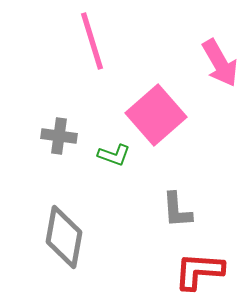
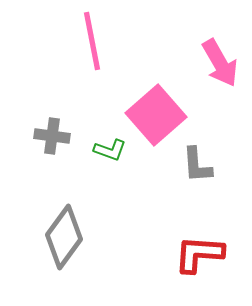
pink line: rotated 6 degrees clockwise
gray cross: moved 7 px left
green L-shape: moved 4 px left, 5 px up
gray L-shape: moved 20 px right, 45 px up
gray diamond: rotated 26 degrees clockwise
red L-shape: moved 17 px up
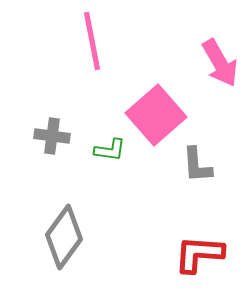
green L-shape: rotated 12 degrees counterclockwise
